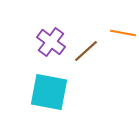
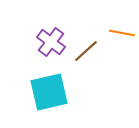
orange line: moved 1 px left
cyan square: rotated 24 degrees counterclockwise
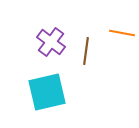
brown line: rotated 40 degrees counterclockwise
cyan square: moved 2 px left
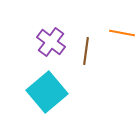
cyan square: rotated 27 degrees counterclockwise
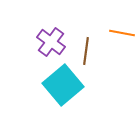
cyan square: moved 16 px right, 7 px up
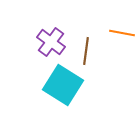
cyan square: rotated 18 degrees counterclockwise
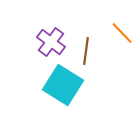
orange line: rotated 35 degrees clockwise
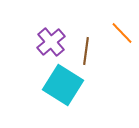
purple cross: rotated 12 degrees clockwise
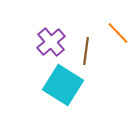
orange line: moved 4 px left
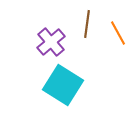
orange line: rotated 15 degrees clockwise
brown line: moved 1 px right, 27 px up
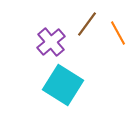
brown line: rotated 28 degrees clockwise
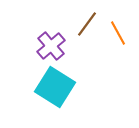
purple cross: moved 4 px down
cyan square: moved 8 px left, 2 px down
